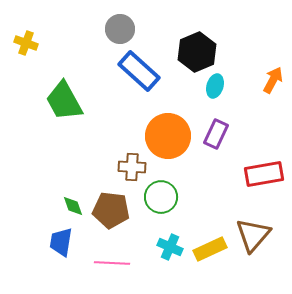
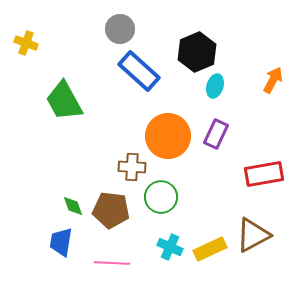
brown triangle: rotated 21 degrees clockwise
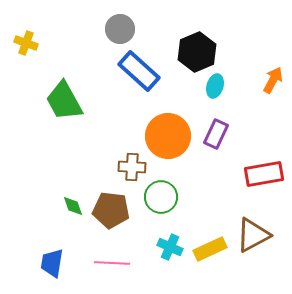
blue trapezoid: moved 9 px left, 21 px down
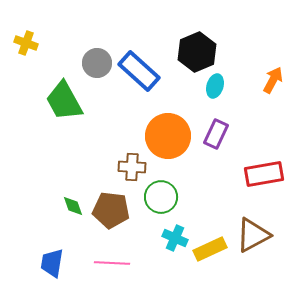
gray circle: moved 23 px left, 34 px down
cyan cross: moved 5 px right, 9 px up
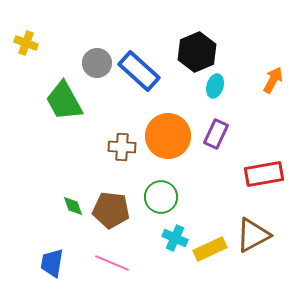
brown cross: moved 10 px left, 20 px up
pink line: rotated 20 degrees clockwise
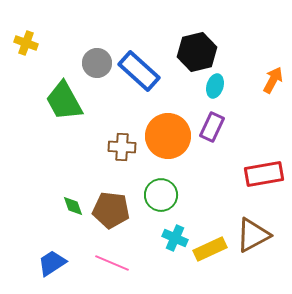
black hexagon: rotated 9 degrees clockwise
purple rectangle: moved 4 px left, 7 px up
green circle: moved 2 px up
blue trapezoid: rotated 48 degrees clockwise
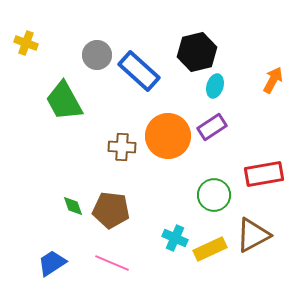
gray circle: moved 8 px up
purple rectangle: rotated 32 degrees clockwise
green circle: moved 53 px right
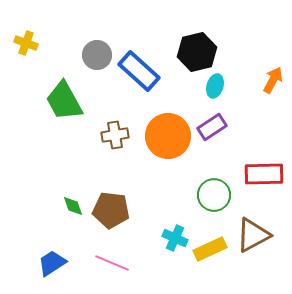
brown cross: moved 7 px left, 12 px up; rotated 12 degrees counterclockwise
red rectangle: rotated 9 degrees clockwise
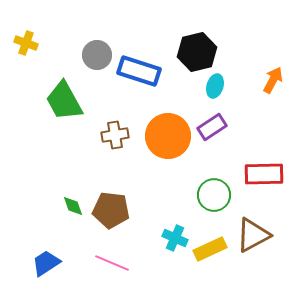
blue rectangle: rotated 24 degrees counterclockwise
blue trapezoid: moved 6 px left
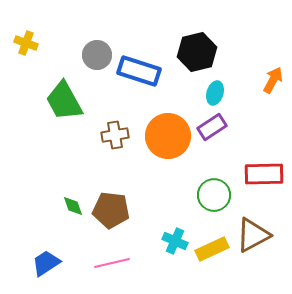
cyan ellipse: moved 7 px down
cyan cross: moved 3 px down
yellow rectangle: moved 2 px right
pink line: rotated 36 degrees counterclockwise
